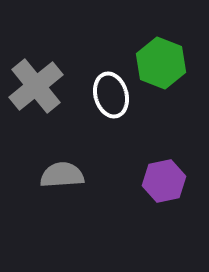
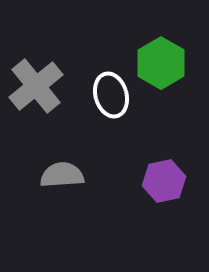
green hexagon: rotated 9 degrees clockwise
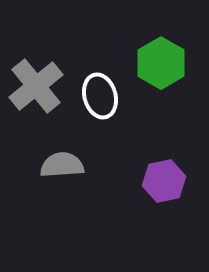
white ellipse: moved 11 px left, 1 px down
gray semicircle: moved 10 px up
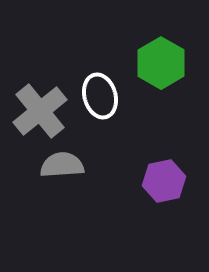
gray cross: moved 4 px right, 25 px down
